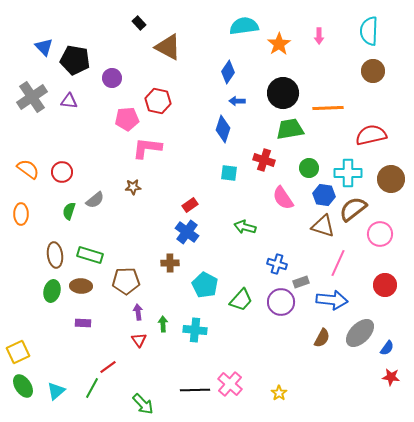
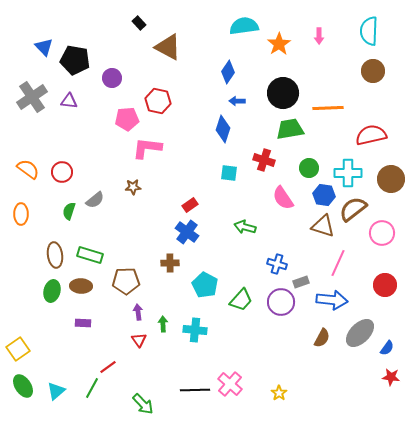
pink circle at (380, 234): moved 2 px right, 1 px up
yellow square at (18, 352): moved 3 px up; rotated 10 degrees counterclockwise
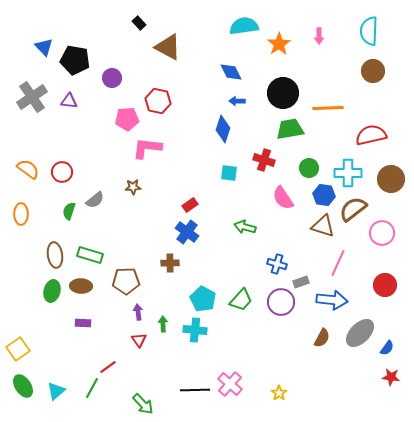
blue diamond at (228, 72): moved 3 px right; rotated 60 degrees counterclockwise
cyan pentagon at (205, 285): moved 2 px left, 14 px down
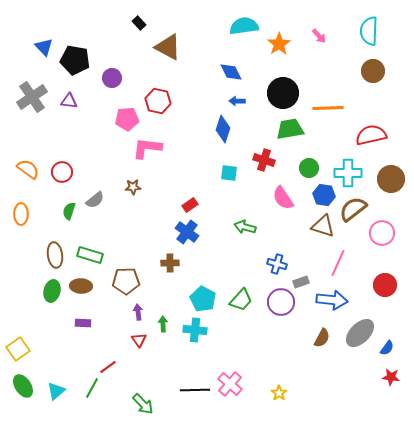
pink arrow at (319, 36): rotated 42 degrees counterclockwise
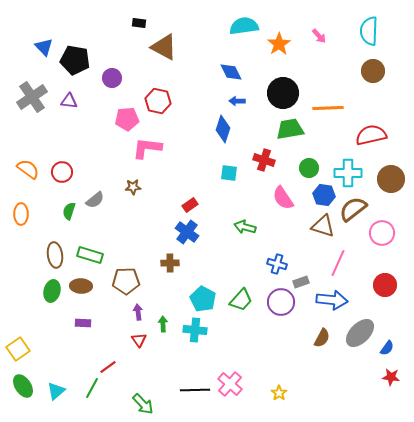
black rectangle at (139, 23): rotated 40 degrees counterclockwise
brown triangle at (168, 47): moved 4 px left
